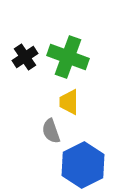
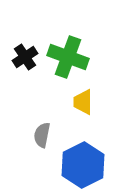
yellow trapezoid: moved 14 px right
gray semicircle: moved 9 px left, 4 px down; rotated 30 degrees clockwise
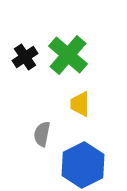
green cross: moved 2 px up; rotated 21 degrees clockwise
yellow trapezoid: moved 3 px left, 2 px down
gray semicircle: moved 1 px up
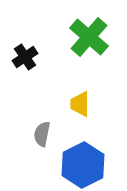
green cross: moved 21 px right, 18 px up
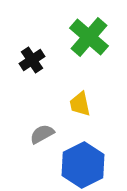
black cross: moved 7 px right, 3 px down
yellow trapezoid: rotated 12 degrees counterclockwise
gray semicircle: rotated 50 degrees clockwise
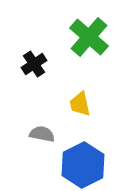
black cross: moved 2 px right, 4 px down
gray semicircle: rotated 40 degrees clockwise
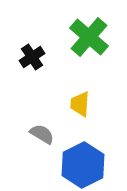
black cross: moved 2 px left, 7 px up
yellow trapezoid: rotated 16 degrees clockwise
gray semicircle: rotated 20 degrees clockwise
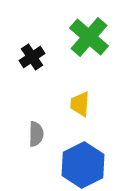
gray semicircle: moved 6 px left; rotated 60 degrees clockwise
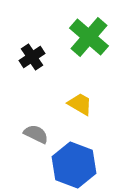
yellow trapezoid: rotated 116 degrees clockwise
gray semicircle: rotated 65 degrees counterclockwise
blue hexagon: moved 9 px left; rotated 12 degrees counterclockwise
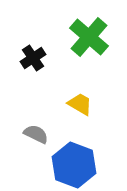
black cross: moved 1 px right, 1 px down
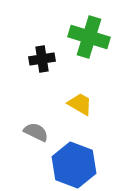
green cross: rotated 24 degrees counterclockwise
black cross: moved 9 px right, 1 px down; rotated 25 degrees clockwise
gray semicircle: moved 2 px up
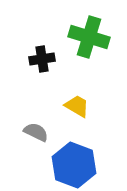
yellow trapezoid: moved 3 px left, 2 px down
